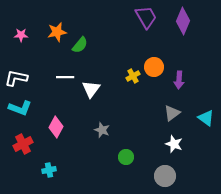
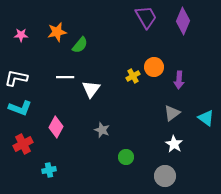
white star: rotated 12 degrees clockwise
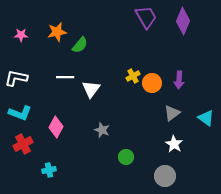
orange circle: moved 2 px left, 16 px down
cyan L-shape: moved 5 px down
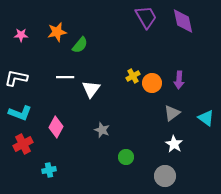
purple diamond: rotated 36 degrees counterclockwise
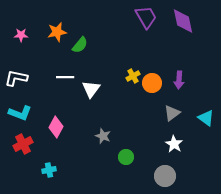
gray star: moved 1 px right, 6 px down
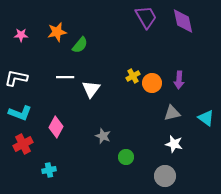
gray triangle: rotated 24 degrees clockwise
white star: rotated 18 degrees counterclockwise
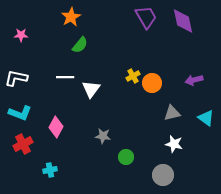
orange star: moved 14 px right, 15 px up; rotated 18 degrees counterclockwise
purple arrow: moved 15 px right; rotated 72 degrees clockwise
gray star: rotated 14 degrees counterclockwise
cyan cross: moved 1 px right
gray circle: moved 2 px left, 1 px up
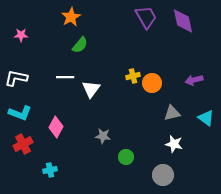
yellow cross: rotated 16 degrees clockwise
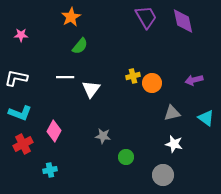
green semicircle: moved 1 px down
pink diamond: moved 2 px left, 4 px down
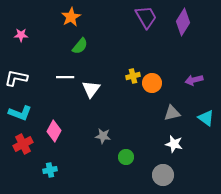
purple diamond: moved 1 px down; rotated 44 degrees clockwise
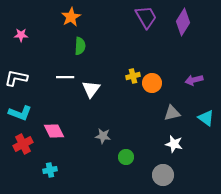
green semicircle: rotated 36 degrees counterclockwise
pink diamond: rotated 55 degrees counterclockwise
